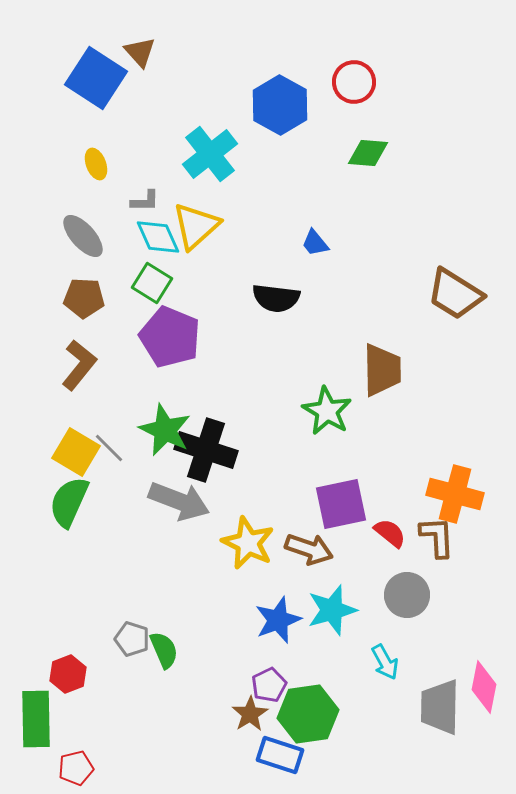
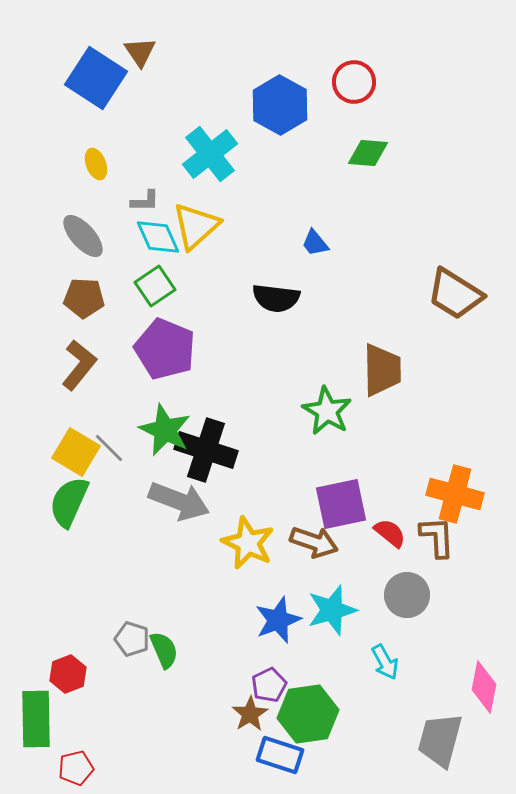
brown triangle at (140, 52): rotated 8 degrees clockwise
green square at (152, 283): moved 3 px right, 3 px down; rotated 24 degrees clockwise
purple pentagon at (170, 337): moved 5 px left, 12 px down
brown arrow at (309, 549): moved 5 px right, 7 px up
gray trapezoid at (440, 707): moved 33 px down; rotated 14 degrees clockwise
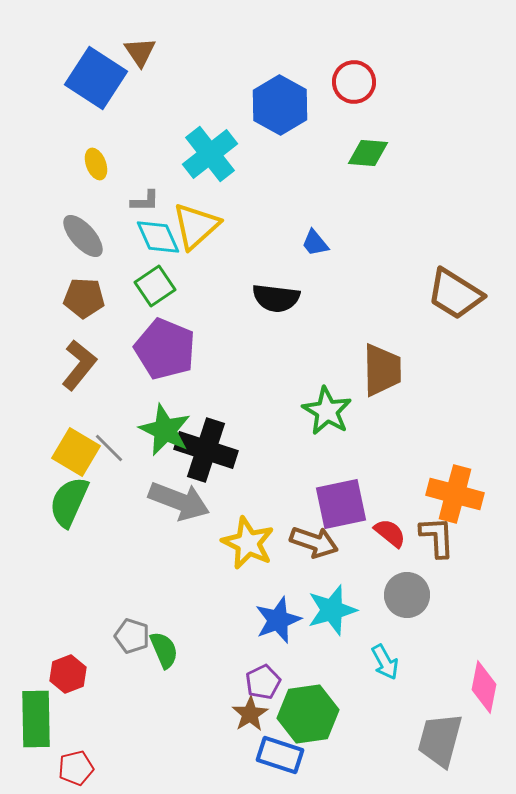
gray pentagon at (132, 639): moved 3 px up
purple pentagon at (269, 685): moved 6 px left, 3 px up
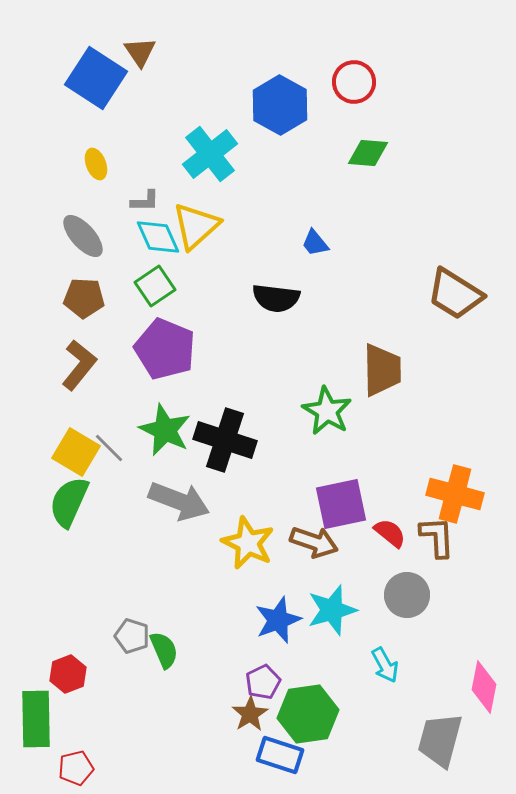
black cross at (206, 450): moved 19 px right, 10 px up
cyan arrow at (385, 662): moved 3 px down
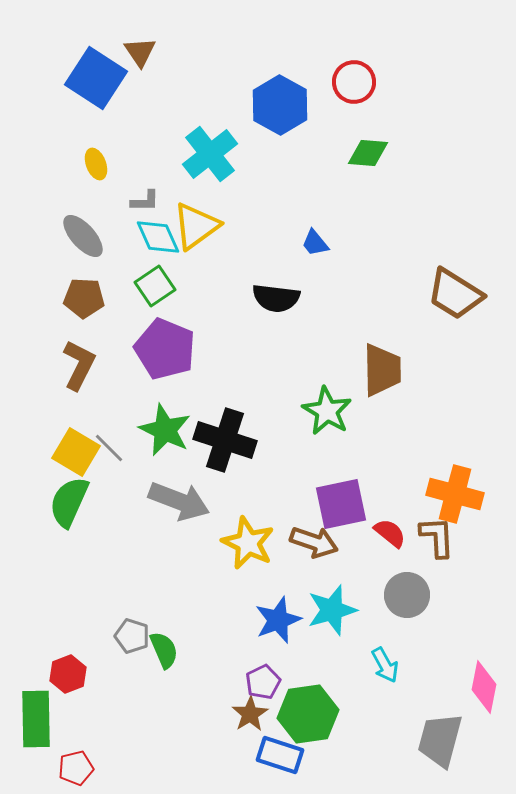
yellow triangle at (196, 226): rotated 6 degrees clockwise
brown L-shape at (79, 365): rotated 12 degrees counterclockwise
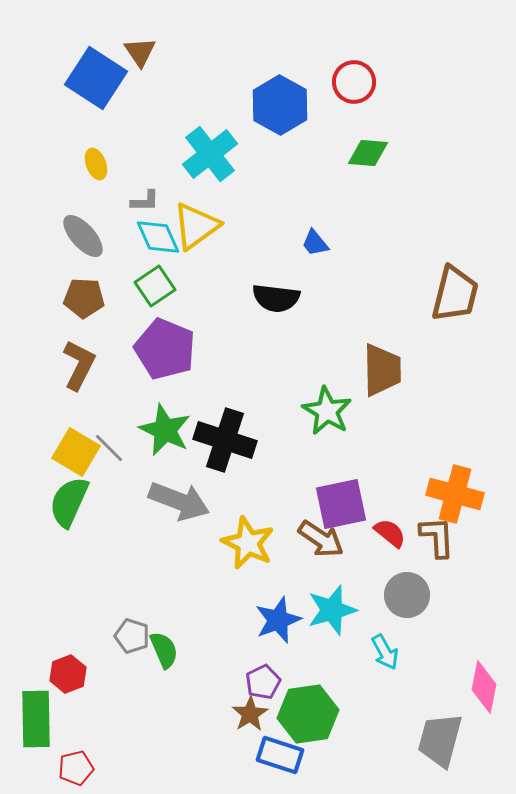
brown trapezoid at (455, 294): rotated 108 degrees counterclockwise
brown arrow at (314, 542): moved 7 px right, 3 px up; rotated 15 degrees clockwise
cyan arrow at (385, 665): moved 13 px up
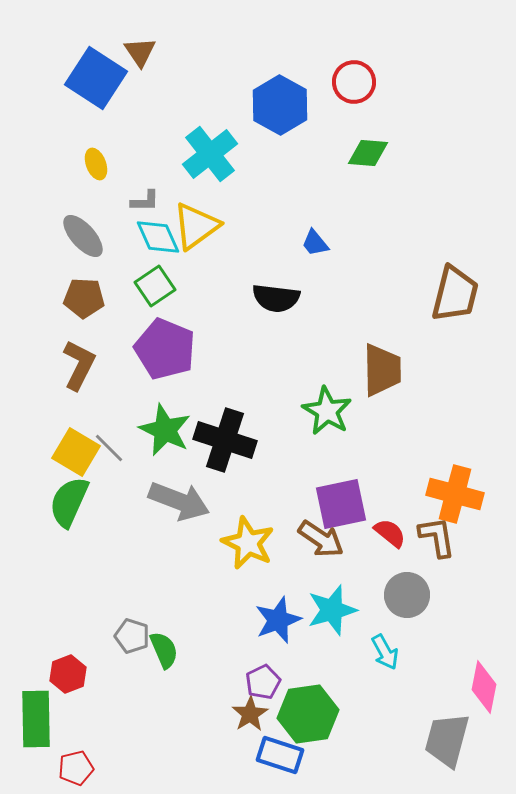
brown L-shape at (437, 537): rotated 6 degrees counterclockwise
gray trapezoid at (440, 740): moved 7 px right
